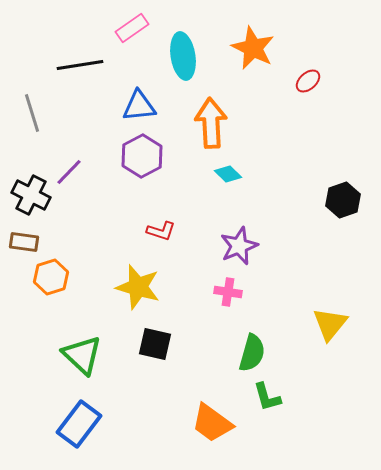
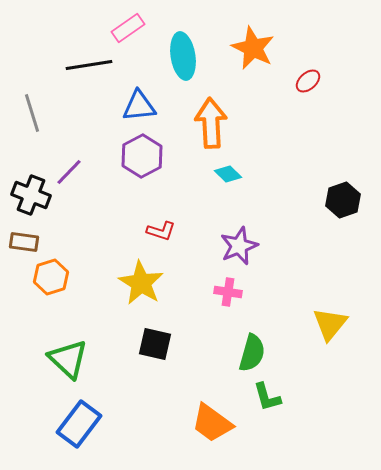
pink rectangle: moved 4 px left
black line: moved 9 px right
black cross: rotated 6 degrees counterclockwise
yellow star: moved 3 px right, 4 px up; rotated 15 degrees clockwise
green triangle: moved 14 px left, 4 px down
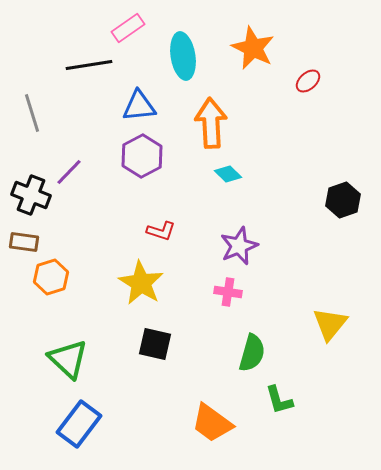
green L-shape: moved 12 px right, 3 px down
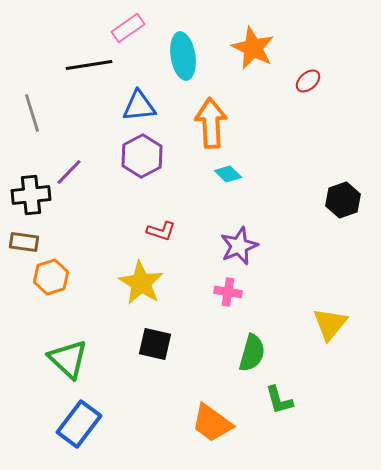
black cross: rotated 27 degrees counterclockwise
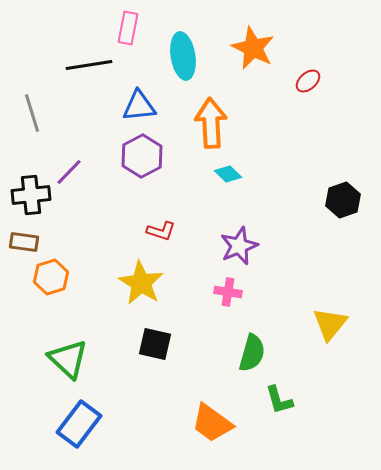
pink rectangle: rotated 44 degrees counterclockwise
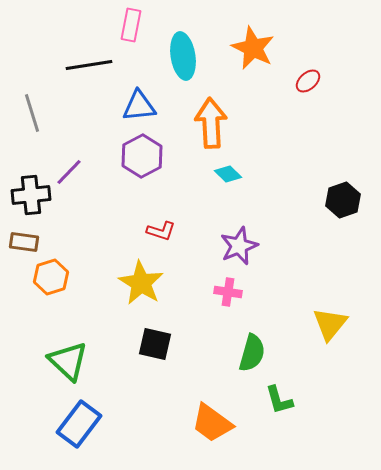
pink rectangle: moved 3 px right, 3 px up
green triangle: moved 2 px down
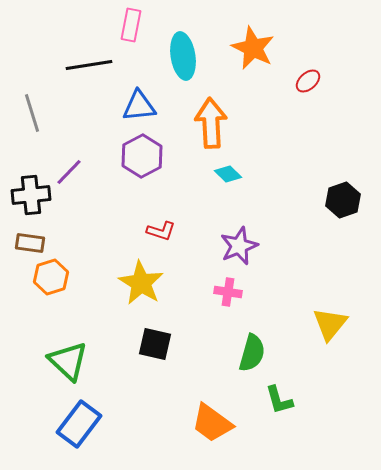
brown rectangle: moved 6 px right, 1 px down
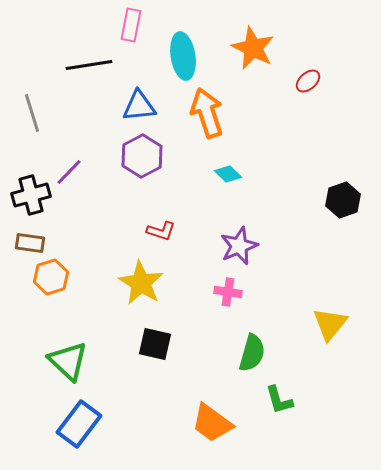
orange arrow: moved 4 px left, 10 px up; rotated 15 degrees counterclockwise
black cross: rotated 9 degrees counterclockwise
